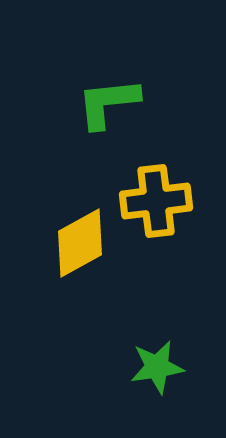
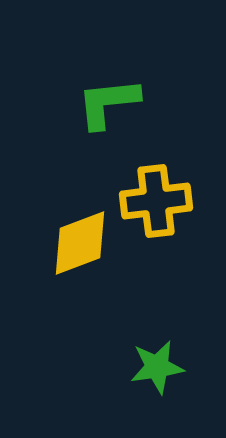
yellow diamond: rotated 8 degrees clockwise
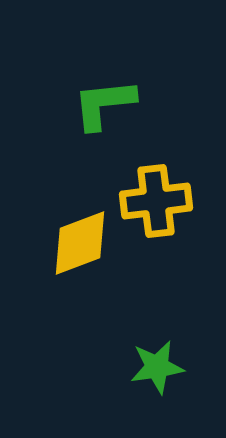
green L-shape: moved 4 px left, 1 px down
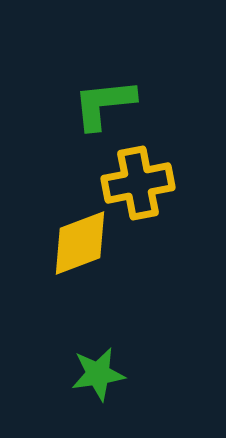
yellow cross: moved 18 px left, 18 px up; rotated 4 degrees counterclockwise
green star: moved 59 px left, 7 px down
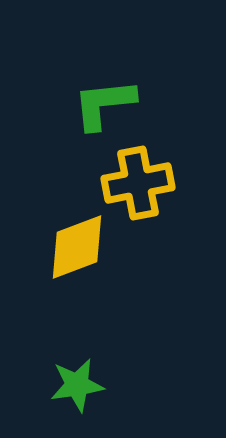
yellow diamond: moved 3 px left, 4 px down
green star: moved 21 px left, 11 px down
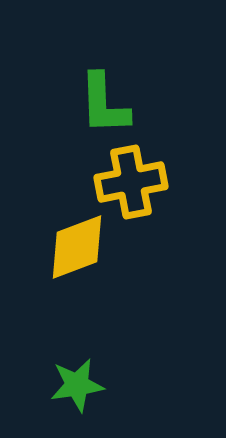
green L-shape: rotated 86 degrees counterclockwise
yellow cross: moved 7 px left, 1 px up
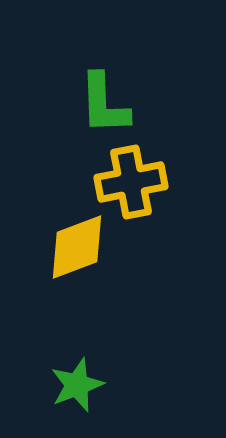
green star: rotated 12 degrees counterclockwise
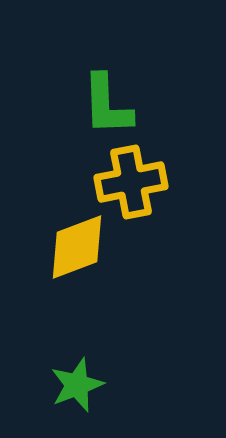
green L-shape: moved 3 px right, 1 px down
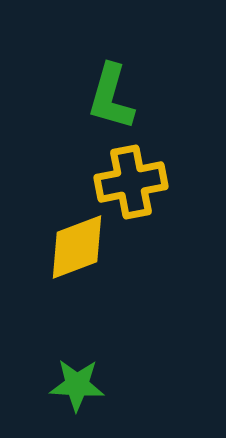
green L-shape: moved 4 px right, 8 px up; rotated 18 degrees clockwise
green star: rotated 24 degrees clockwise
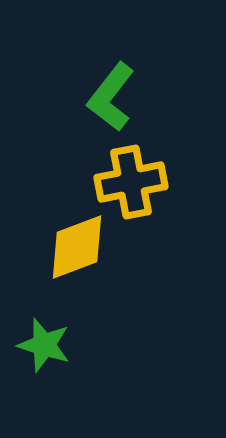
green L-shape: rotated 22 degrees clockwise
green star: moved 33 px left, 40 px up; rotated 14 degrees clockwise
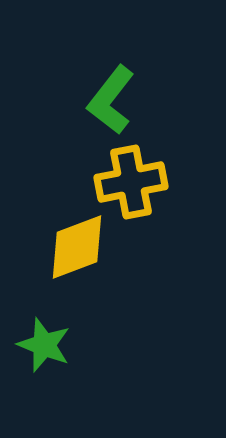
green L-shape: moved 3 px down
green star: rotated 4 degrees clockwise
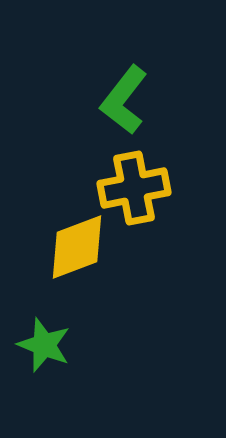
green L-shape: moved 13 px right
yellow cross: moved 3 px right, 6 px down
